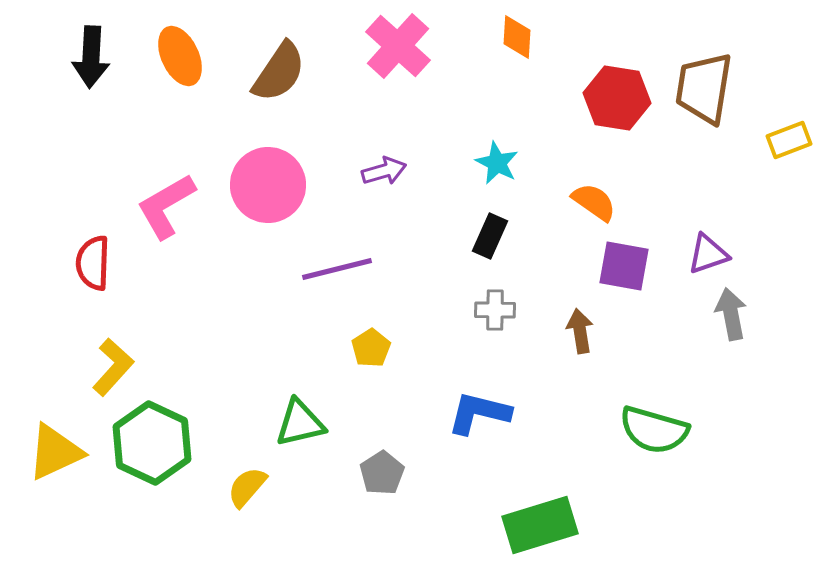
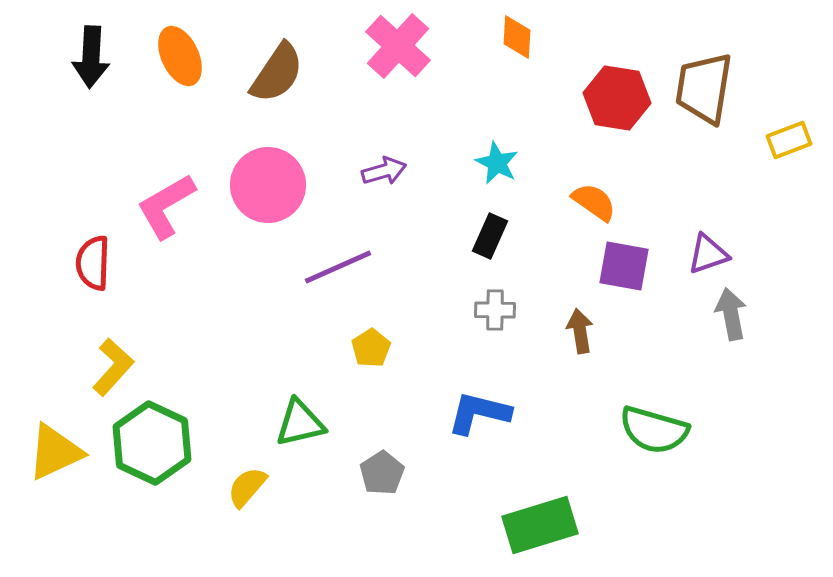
brown semicircle: moved 2 px left, 1 px down
purple line: moved 1 px right, 2 px up; rotated 10 degrees counterclockwise
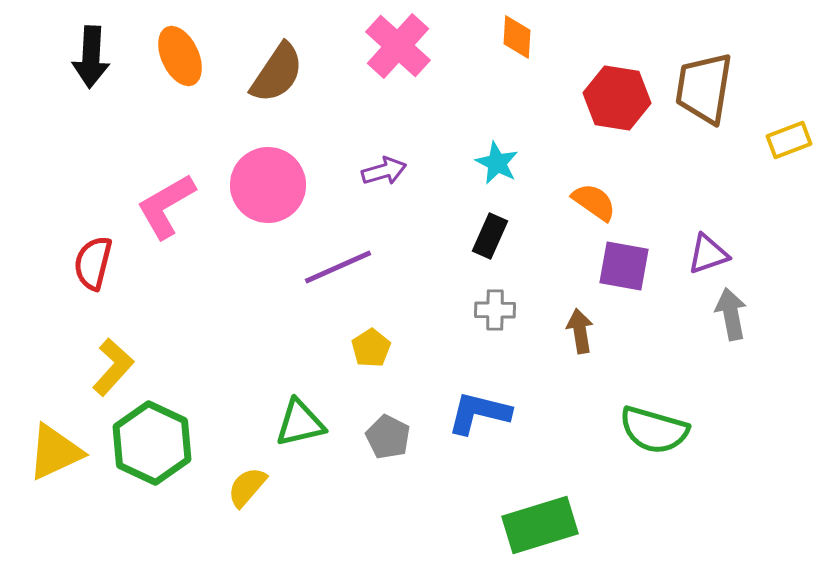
red semicircle: rotated 12 degrees clockwise
gray pentagon: moved 6 px right, 36 px up; rotated 12 degrees counterclockwise
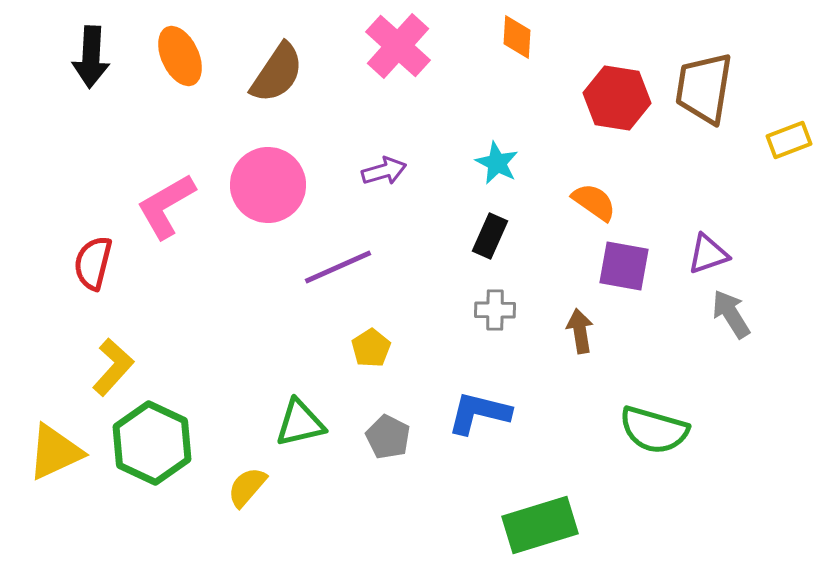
gray arrow: rotated 21 degrees counterclockwise
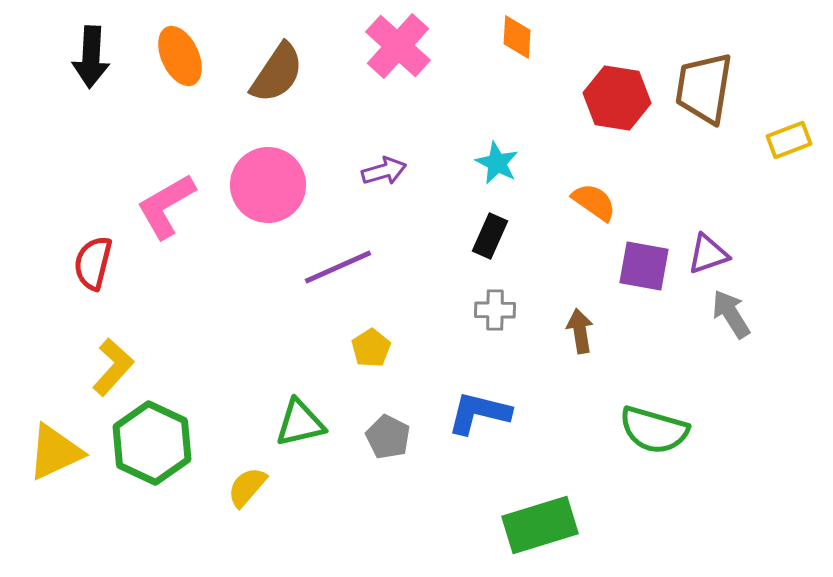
purple square: moved 20 px right
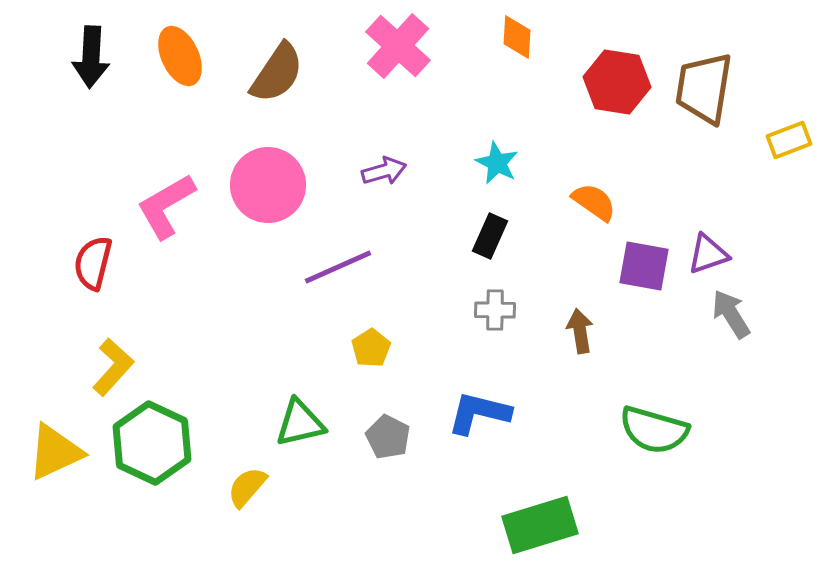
red hexagon: moved 16 px up
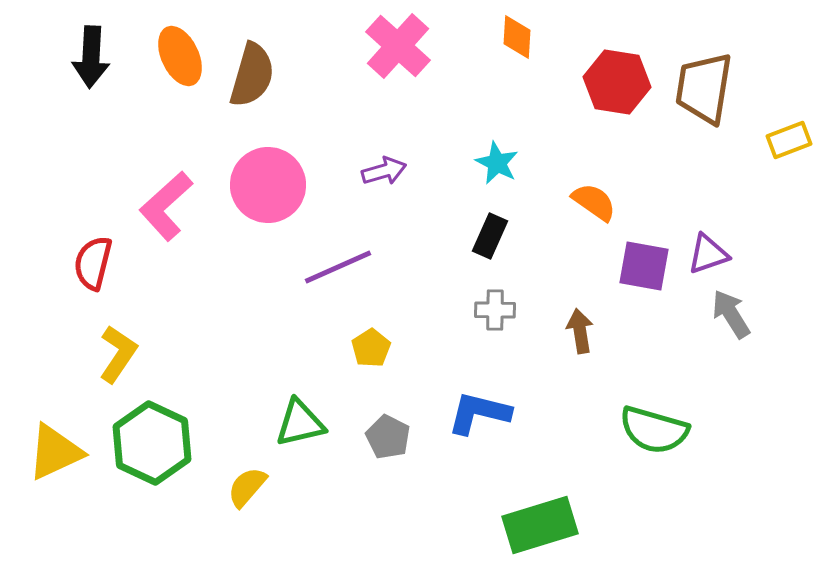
brown semicircle: moved 25 px left, 2 px down; rotated 18 degrees counterclockwise
pink L-shape: rotated 12 degrees counterclockwise
yellow L-shape: moved 5 px right, 13 px up; rotated 8 degrees counterclockwise
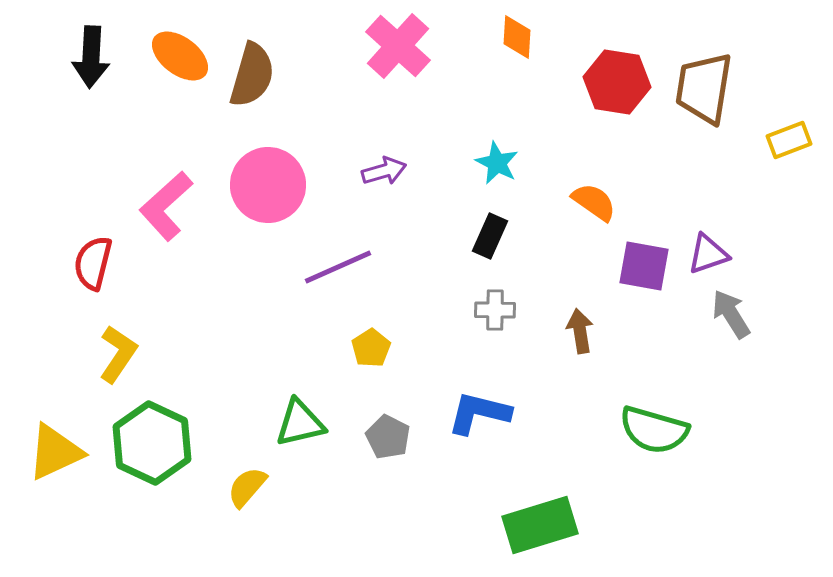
orange ellipse: rotated 28 degrees counterclockwise
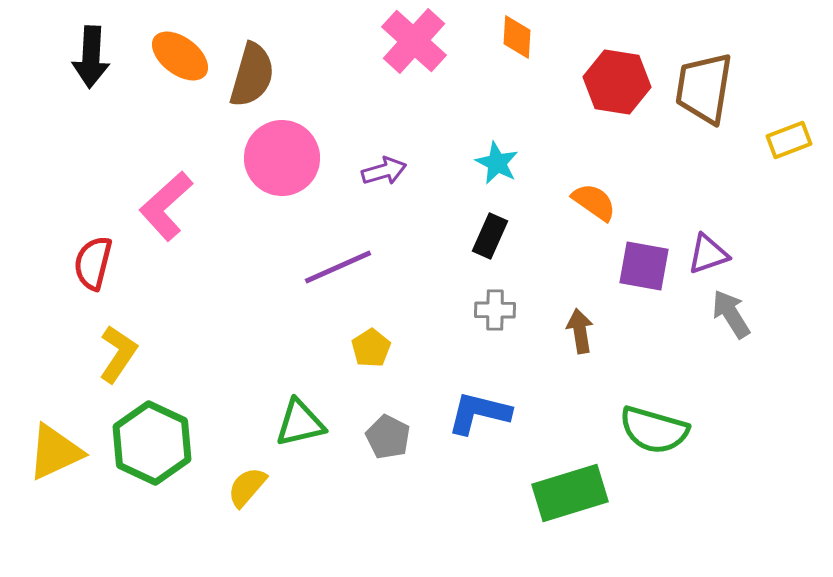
pink cross: moved 16 px right, 5 px up
pink circle: moved 14 px right, 27 px up
green rectangle: moved 30 px right, 32 px up
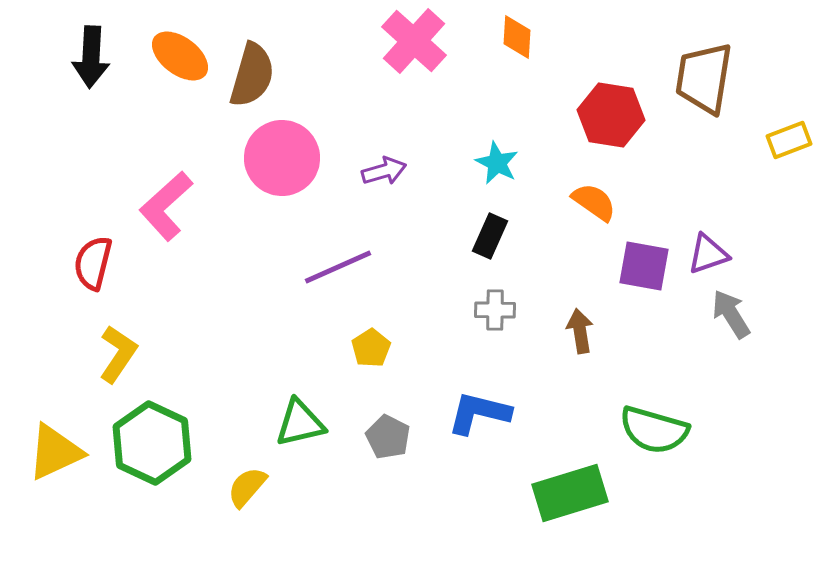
red hexagon: moved 6 px left, 33 px down
brown trapezoid: moved 10 px up
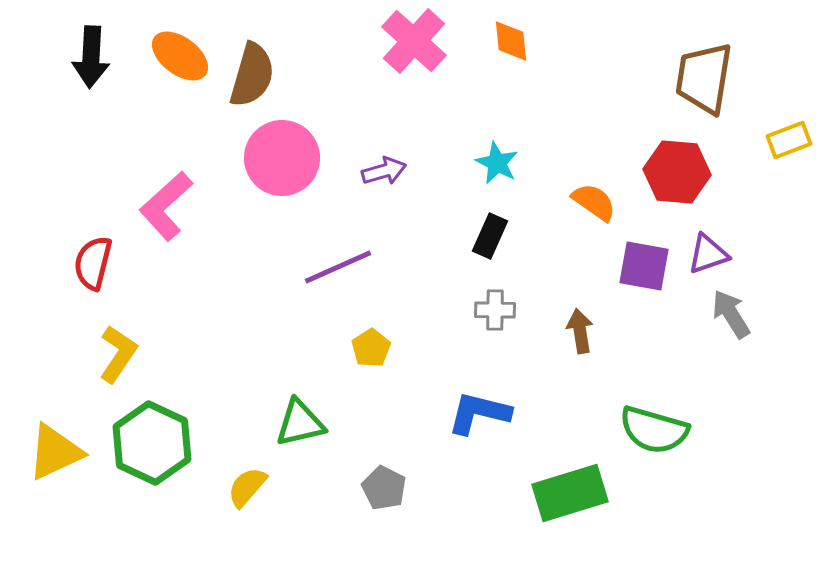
orange diamond: moved 6 px left, 4 px down; rotated 9 degrees counterclockwise
red hexagon: moved 66 px right, 57 px down; rotated 4 degrees counterclockwise
gray pentagon: moved 4 px left, 51 px down
